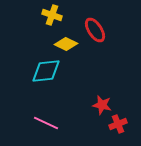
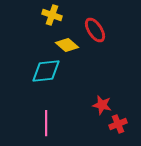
yellow diamond: moved 1 px right, 1 px down; rotated 15 degrees clockwise
pink line: rotated 65 degrees clockwise
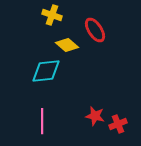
red star: moved 7 px left, 11 px down
pink line: moved 4 px left, 2 px up
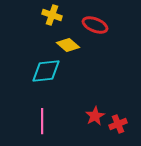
red ellipse: moved 5 px up; rotated 35 degrees counterclockwise
yellow diamond: moved 1 px right
red star: rotated 30 degrees clockwise
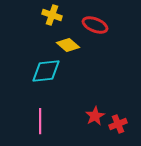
pink line: moved 2 px left
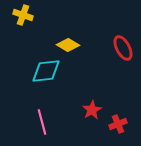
yellow cross: moved 29 px left
red ellipse: moved 28 px right, 23 px down; rotated 40 degrees clockwise
yellow diamond: rotated 10 degrees counterclockwise
red star: moved 3 px left, 6 px up
pink line: moved 2 px right, 1 px down; rotated 15 degrees counterclockwise
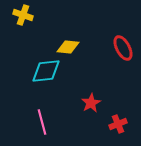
yellow diamond: moved 2 px down; rotated 25 degrees counterclockwise
red star: moved 1 px left, 7 px up
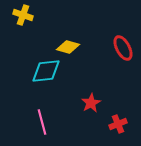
yellow diamond: rotated 10 degrees clockwise
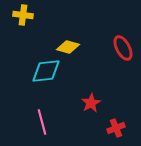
yellow cross: rotated 12 degrees counterclockwise
red cross: moved 2 px left, 4 px down
